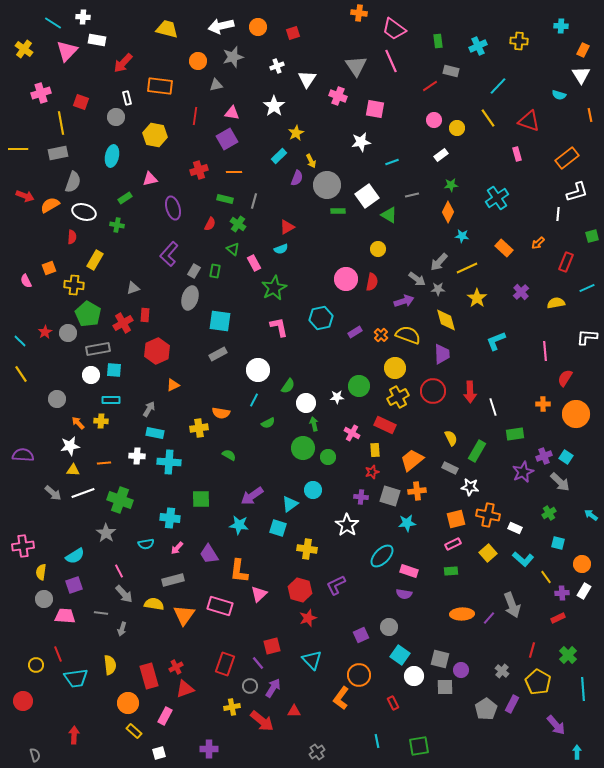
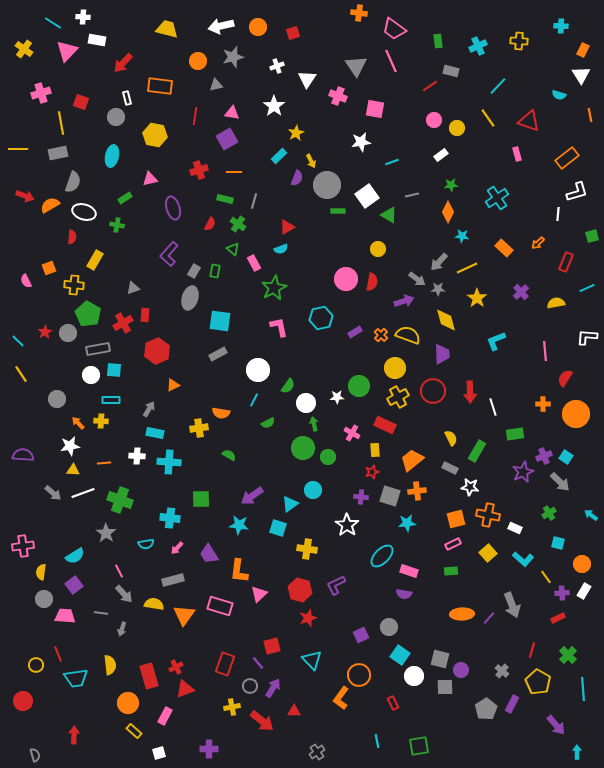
cyan line at (20, 341): moved 2 px left
purple square at (74, 585): rotated 18 degrees counterclockwise
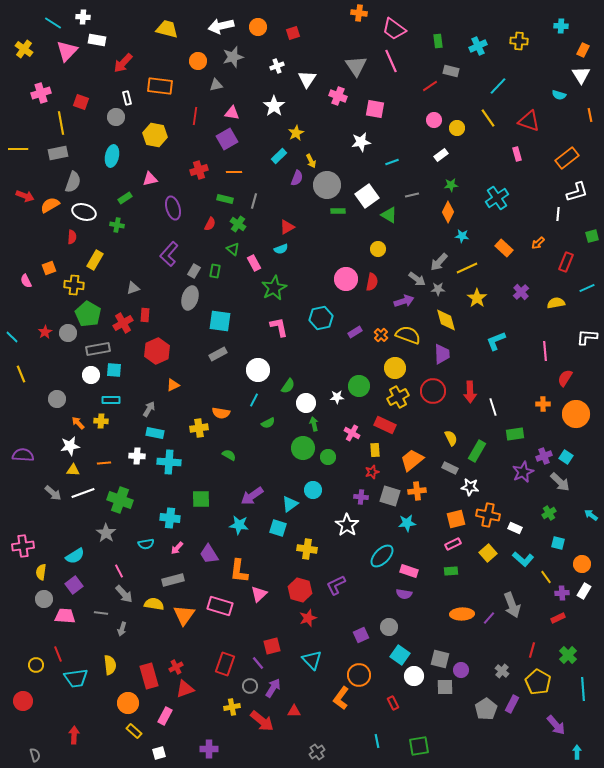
cyan line at (18, 341): moved 6 px left, 4 px up
yellow line at (21, 374): rotated 12 degrees clockwise
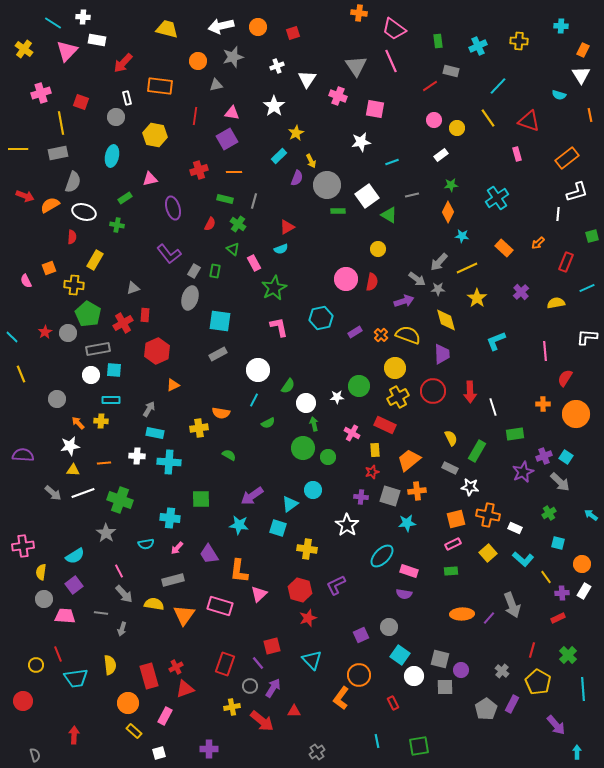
purple L-shape at (169, 254): rotated 80 degrees counterclockwise
orange trapezoid at (412, 460): moved 3 px left
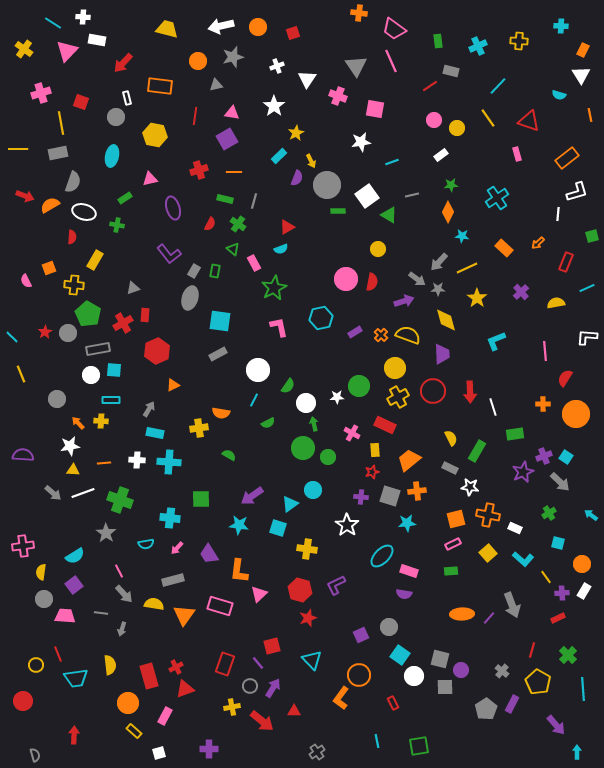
white cross at (137, 456): moved 4 px down
